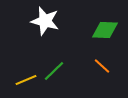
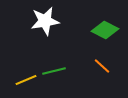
white star: rotated 24 degrees counterclockwise
green diamond: rotated 24 degrees clockwise
green line: rotated 30 degrees clockwise
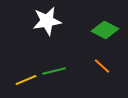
white star: moved 2 px right
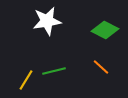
orange line: moved 1 px left, 1 px down
yellow line: rotated 35 degrees counterclockwise
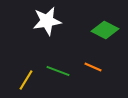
orange line: moved 8 px left; rotated 18 degrees counterclockwise
green line: moved 4 px right; rotated 35 degrees clockwise
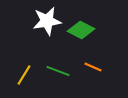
green diamond: moved 24 px left
yellow line: moved 2 px left, 5 px up
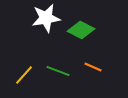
white star: moved 1 px left, 3 px up
yellow line: rotated 10 degrees clockwise
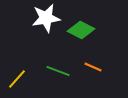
yellow line: moved 7 px left, 4 px down
